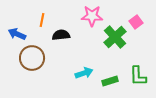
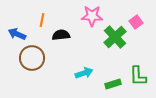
green rectangle: moved 3 px right, 3 px down
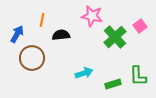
pink star: rotated 10 degrees clockwise
pink square: moved 4 px right, 4 px down
blue arrow: rotated 96 degrees clockwise
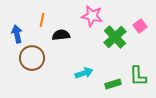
blue arrow: rotated 42 degrees counterclockwise
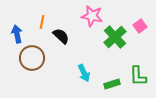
orange line: moved 2 px down
black semicircle: moved 1 px down; rotated 48 degrees clockwise
cyan arrow: rotated 84 degrees clockwise
green rectangle: moved 1 px left
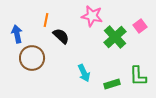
orange line: moved 4 px right, 2 px up
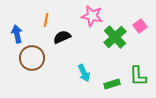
black semicircle: moved 1 px right, 1 px down; rotated 66 degrees counterclockwise
